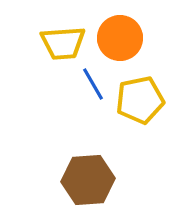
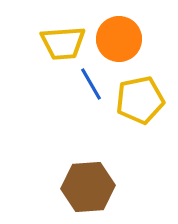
orange circle: moved 1 px left, 1 px down
blue line: moved 2 px left
brown hexagon: moved 7 px down
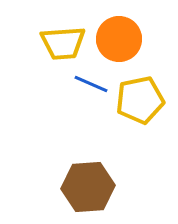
blue line: rotated 36 degrees counterclockwise
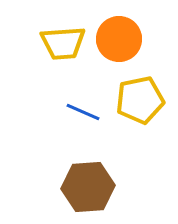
blue line: moved 8 px left, 28 px down
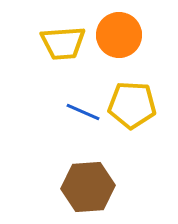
orange circle: moved 4 px up
yellow pentagon: moved 8 px left, 5 px down; rotated 15 degrees clockwise
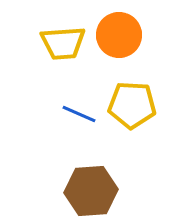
blue line: moved 4 px left, 2 px down
brown hexagon: moved 3 px right, 4 px down
